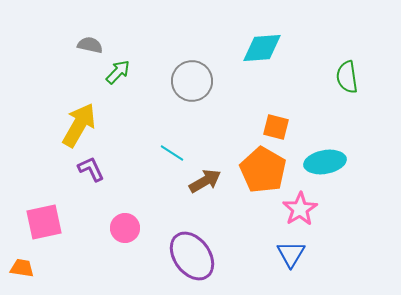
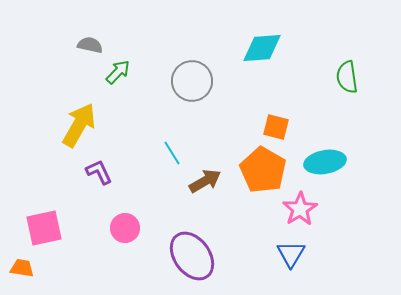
cyan line: rotated 25 degrees clockwise
purple L-shape: moved 8 px right, 3 px down
pink square: moved 6 px down
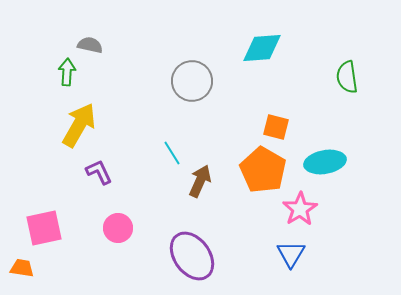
green arrow: moved 51 px left; rotated 40 degrees counterclockwise
brown arrow: moved 5 px left; rotated 36 degrees counterclockwise
pink circle: moved 7 px left
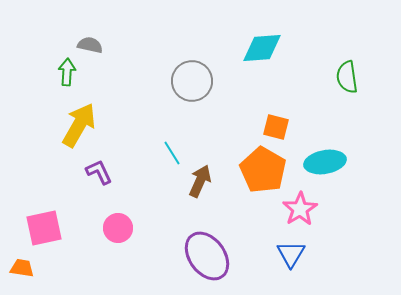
purple ellipse: moved 15 px right
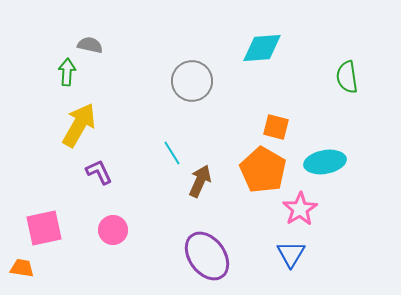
pink circle: moved 5 px left, 2 px down
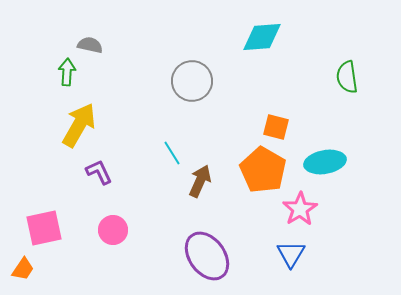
cyan diamond: moved 11 px up
orange trapezoid: moved 1 px right, 1 px down; rotated 115 degrees clockwise
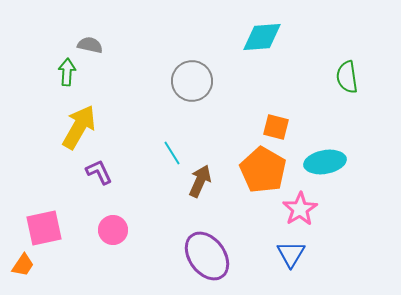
yellow arrow: moved 2 px down
orange trapezoid: moved 4 px up
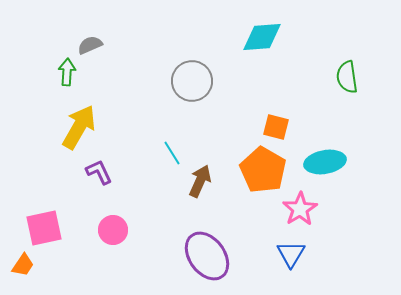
gray semicircle: rotated 35 degrees counterclockwise
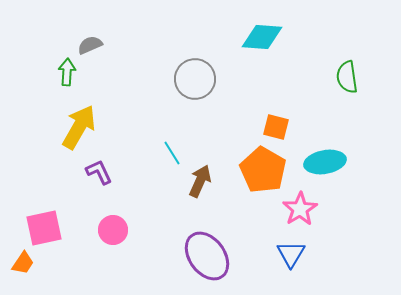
cyan diamond: rotated 9 degrees clockwise
gray circle: moved 3 px right, 2 px up
orange trapezoid: moved 2 px up
